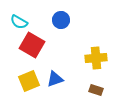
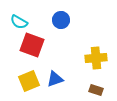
red square: rotated 10 degrees counterclockwise
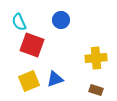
cyan semicircle: rotated 36 degrees clockwise
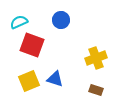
cyan semicircle: rotated 90 degrees clockwise
yellow cross: rotated 15 degrees counterclockwise
blue triangle: rotated 36 degrees clockwise
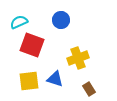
yellow cross: moved 18 px left
yellow square: rotated 15 degrees clockwise
brown rectangle: moved 7 px left, 1 px up; rotated 40 degrees clockwise
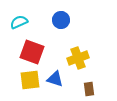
red square: moved 7 px down
yellow square: moved 1 px right, 1 px up
brown rectangle: rotated 24 degrees clockwise
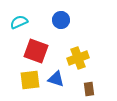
red square: moved 4 px right, 1 px up
blue triangle: moved 1 px right
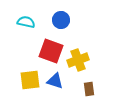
cyan semicircle: moved 7 px right; rotated 36 degrees clockwise
red square: moved 15 px right
yellow cross: moved 2 px down
blue triangle: moved 1 px left, 2 px down
